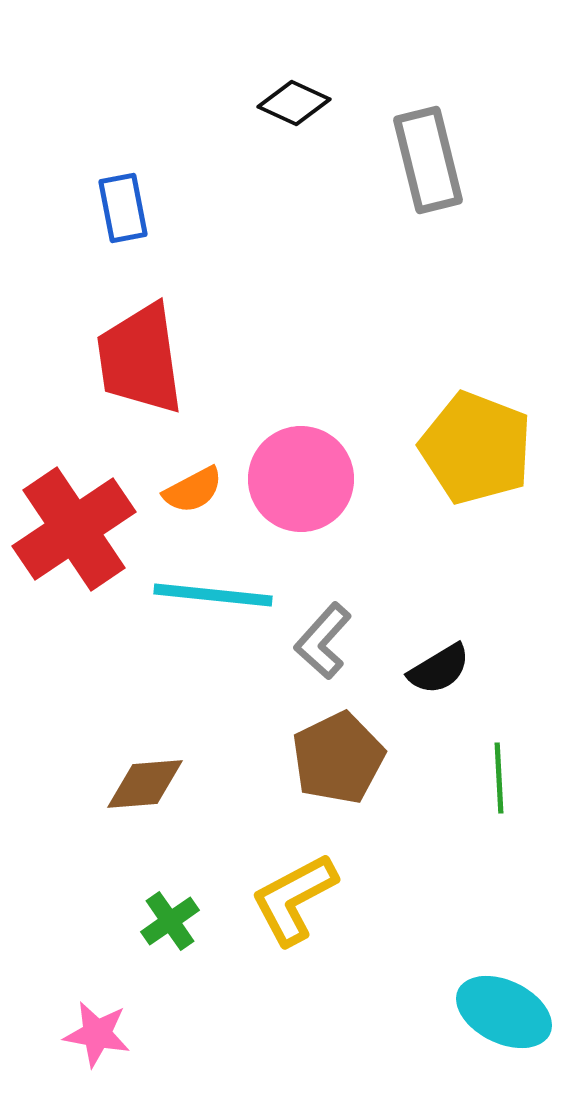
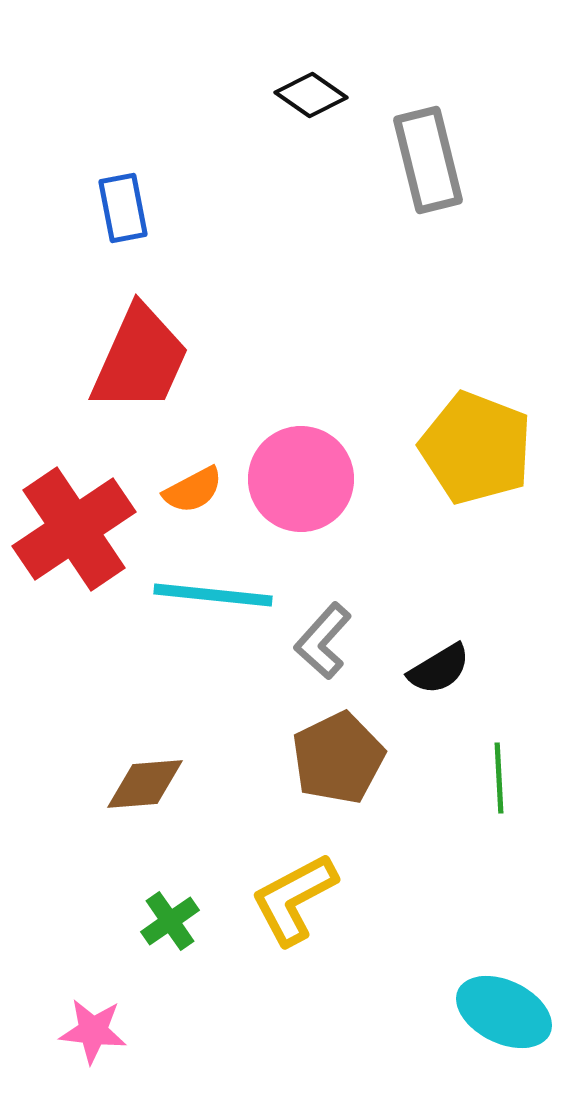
black diamond: moved 17 px right, 8 px up; rotated 10 degrees clockwise
red trapezoid: rotated 148 degrees counterclockwise
pink star: moved 4 px left, 3 px up; rotated 4 degrees counterclockwise
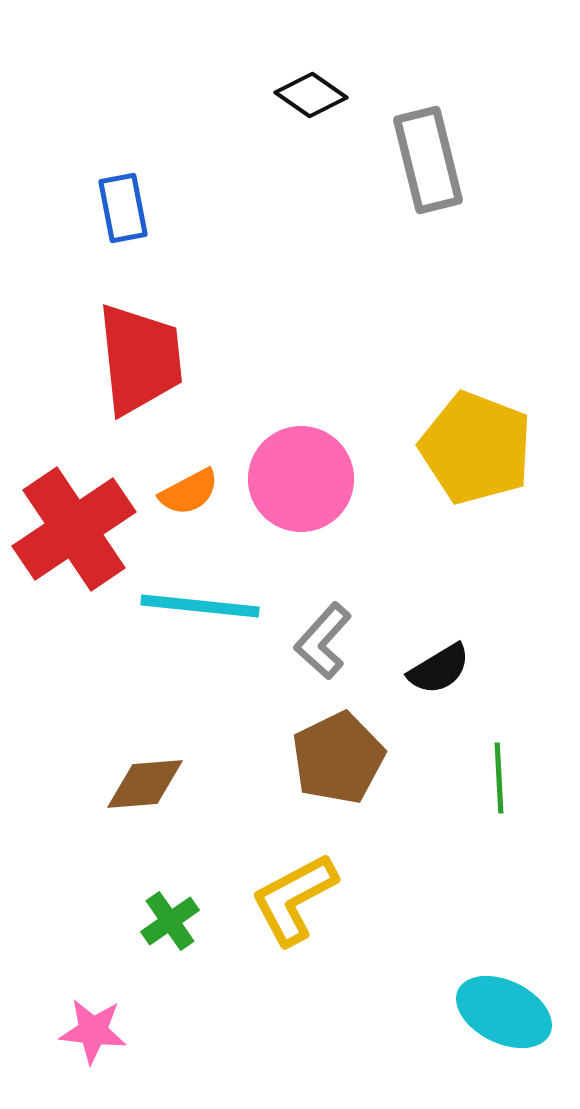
red trapezoid: rotated 30 degrees counterclockwise
orange semicircle: moved 4 px left, 2 px down
cyan line: moved 13 px left, 11 px down
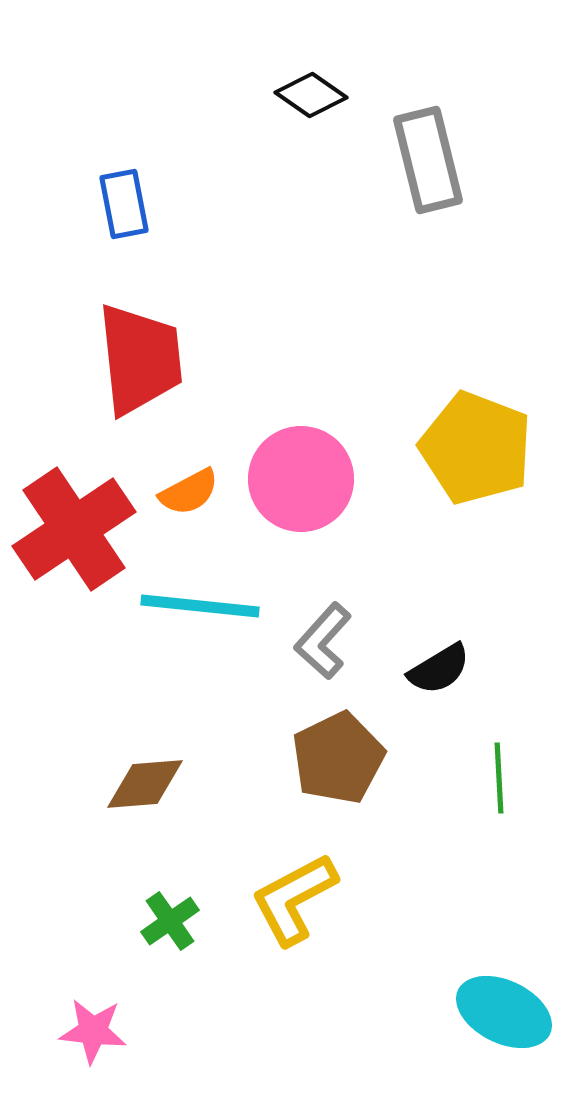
blue rectangle: moved 1 px right, 4 px up
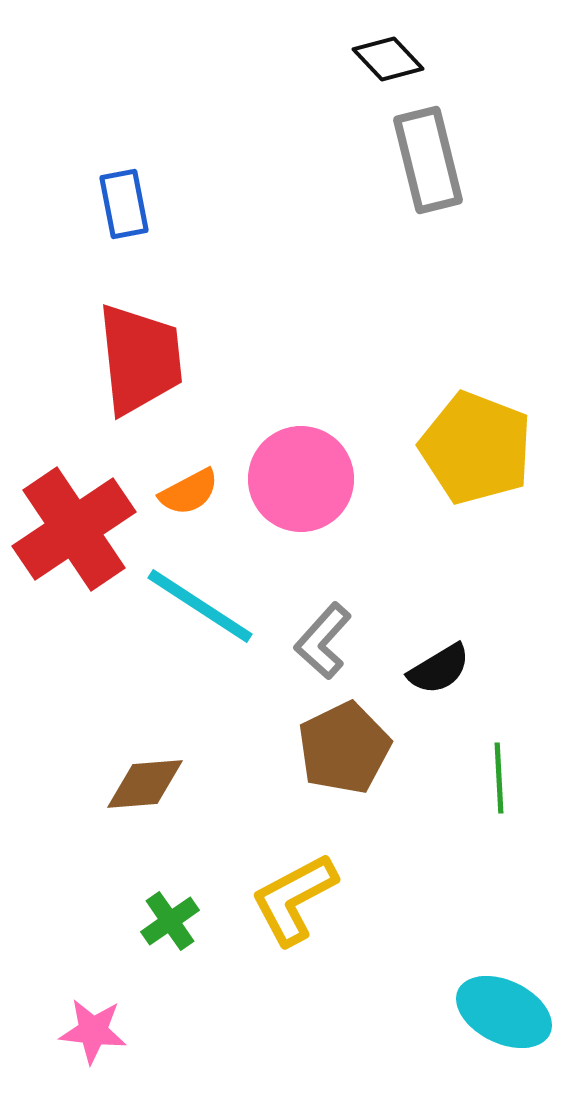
black diamond: moved 77 px right, 36 px up; rotated 12 degrees clockwise
cyan line: rotated 27 degrees clockwise
brown pentagon: moved 6 px right, 10 px up
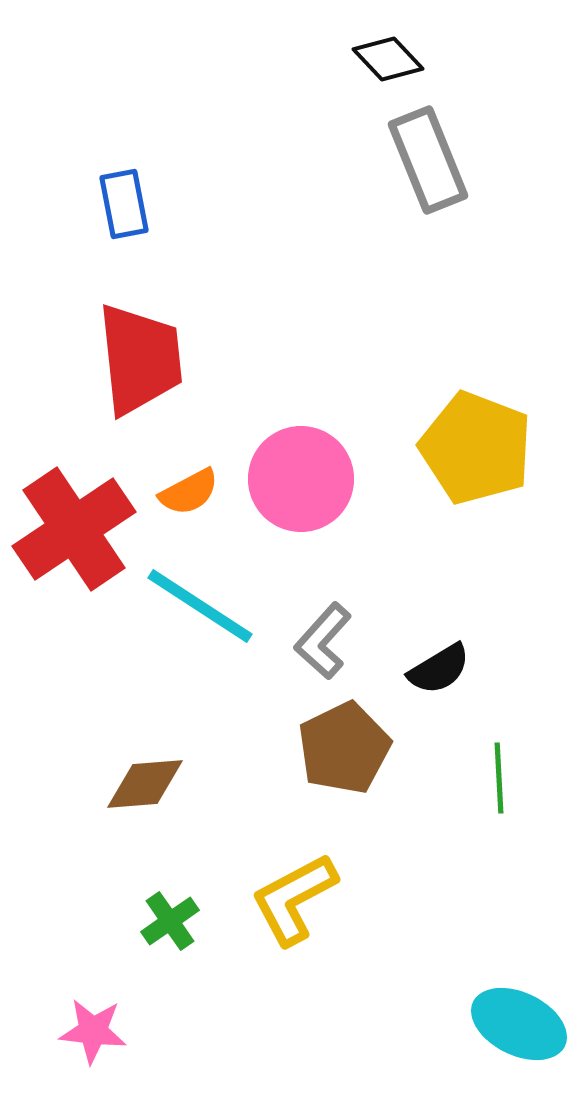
gray rectangle: rotated 8 degrees counterclockwise
cyan ellipse: moved 15 px right, 12 px down
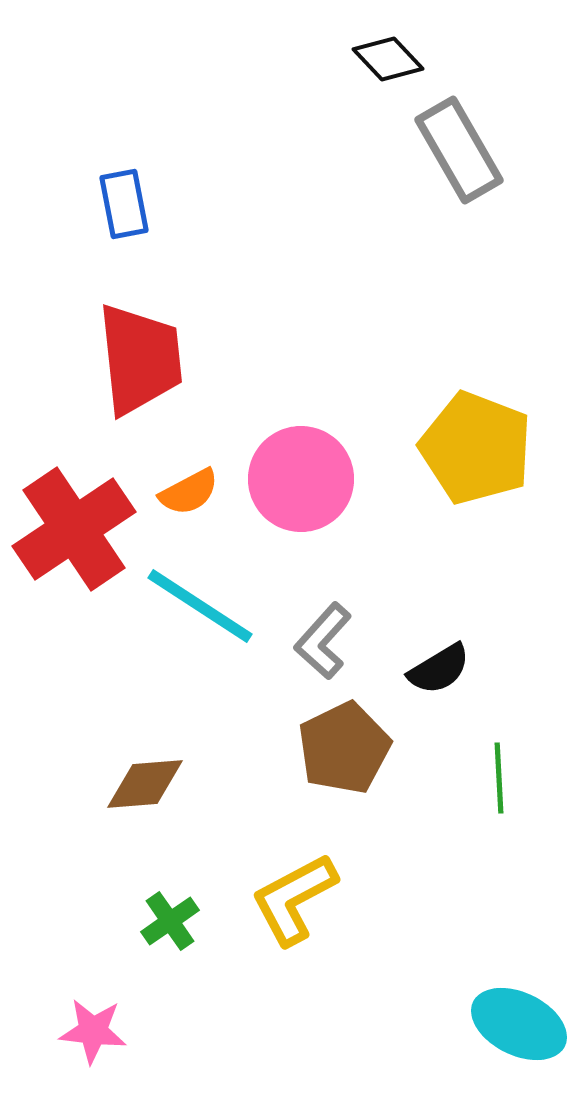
gray rectangle: moved 31 px right, 10 px up; rotated 8 degrees counterclockwise
